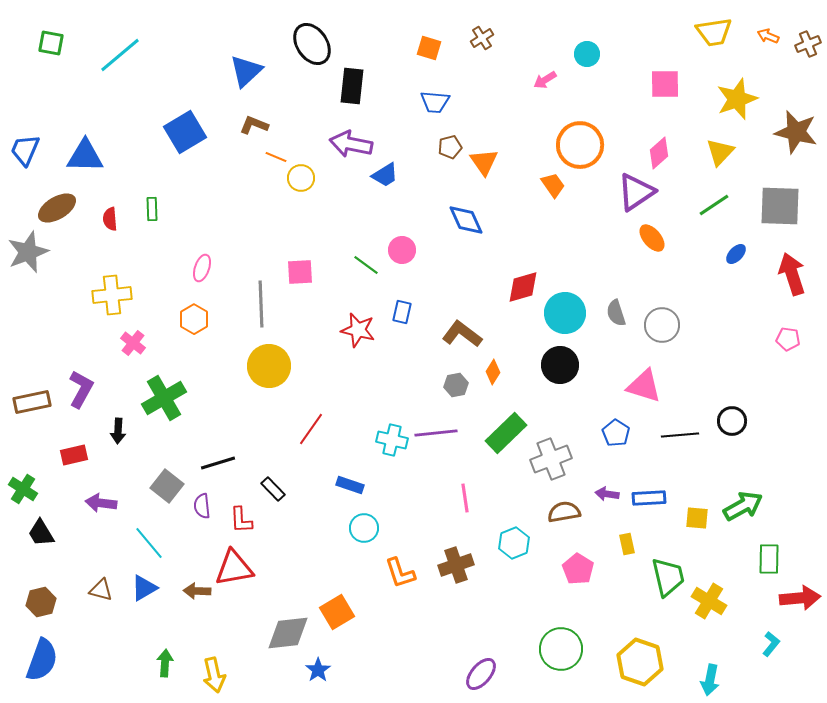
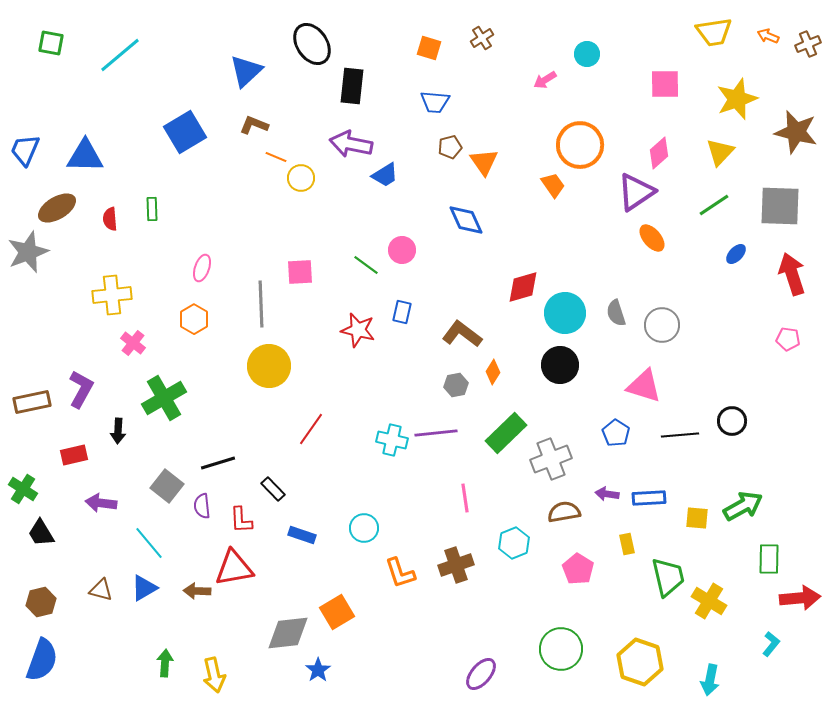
blue rectangle at (350, 485): moved 48 px left, 50 px down
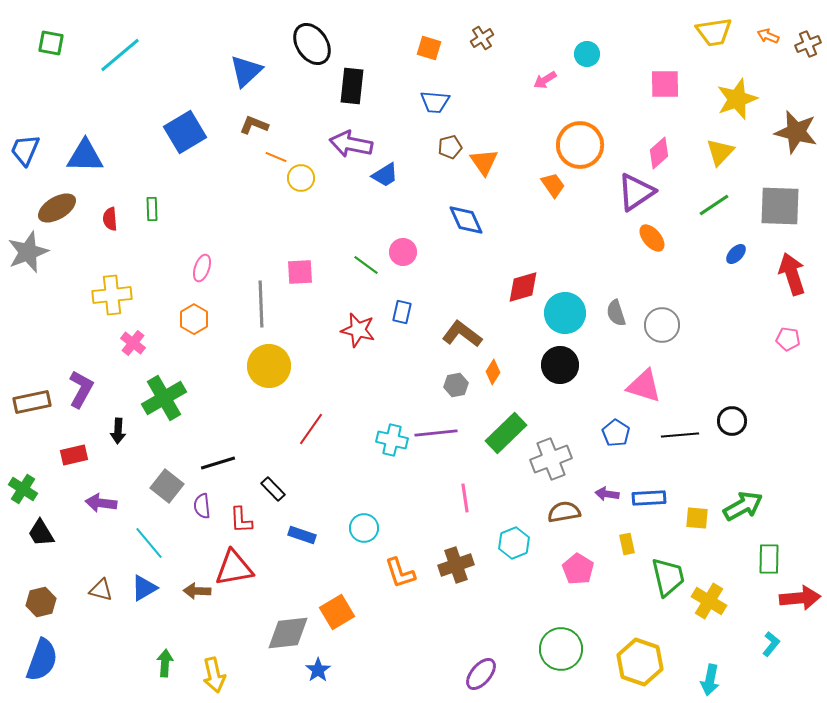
pink circle at (402, 250): moved 1 px right, 2 px down
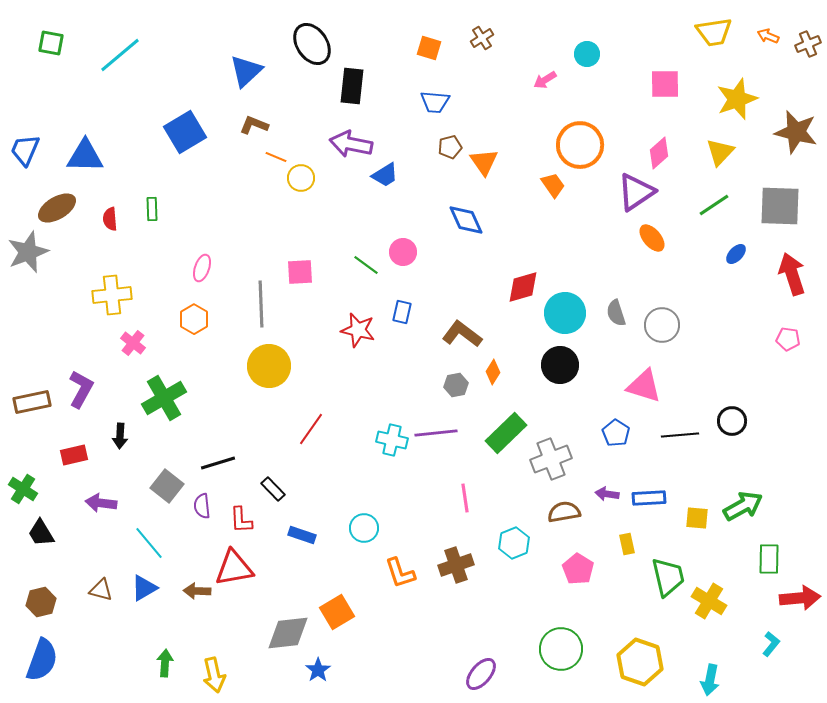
black arrow at (118, 431): moved 2 px right, 5 px down
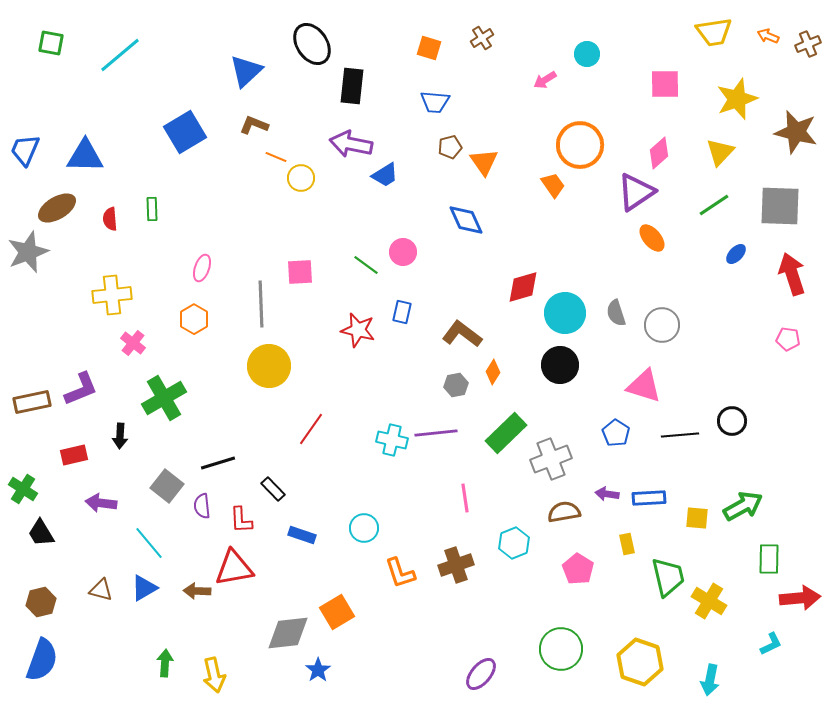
purple L-shape at (81, 389): rotated 39 degrees clockwise
cyan L-shape at (771, 644): rotated 25 degrees clockwise
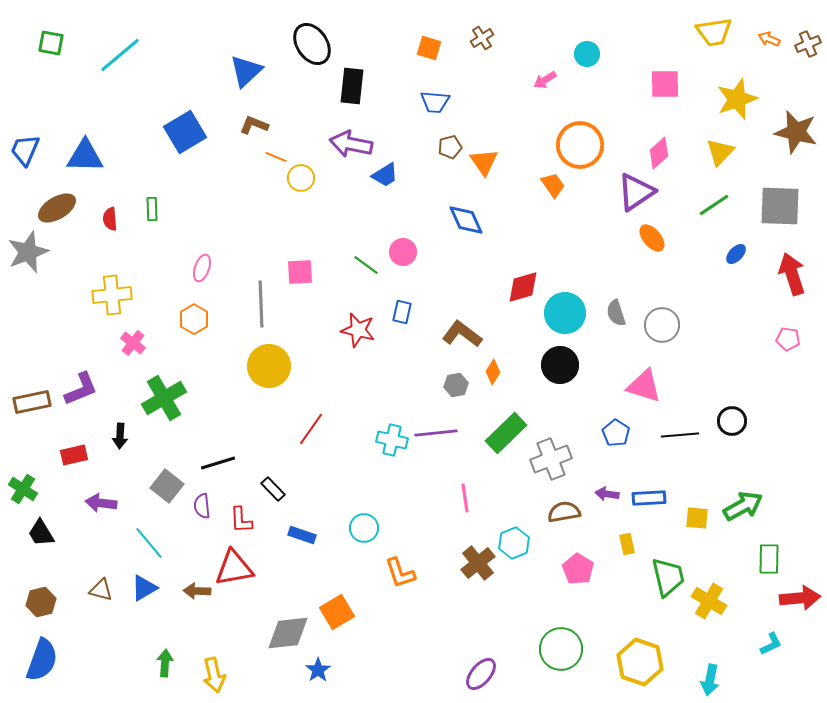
orange arrow at (768, 36): moved 1 px right, 3 px down
brown cross at (456, 565): moved 22 px right, 2 px up; rotated 20 degrees counterclockwise
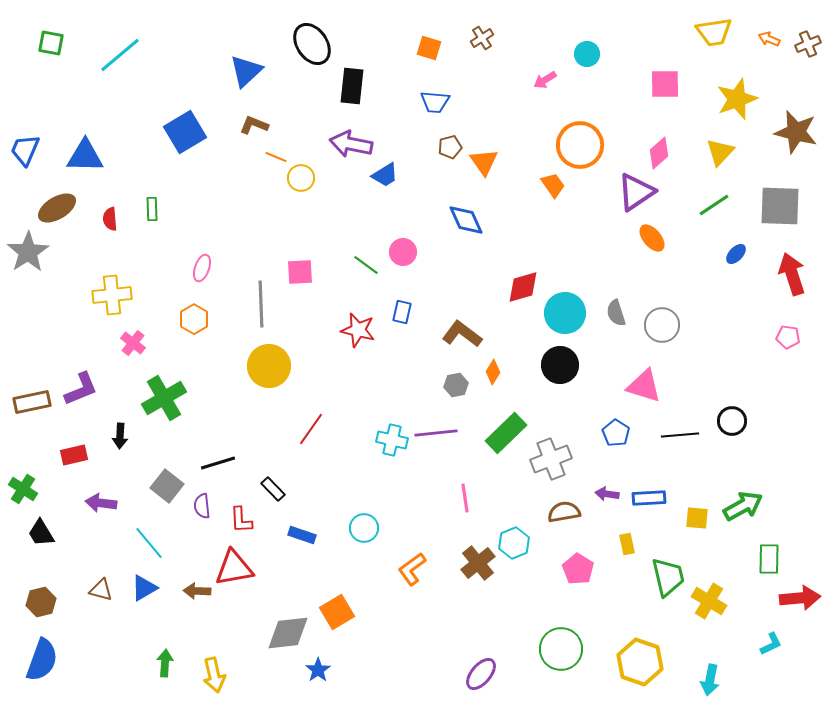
gray star at (28, 252): rotated 12 degrees counterclockwise
pink pentagon at (788, 339): moved 2 px up
orange L-shape at (400, 573): moved 12 px right, 4 px up; rotated 72 degrees clockwise
